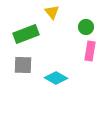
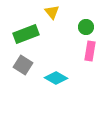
gray square: rotated 30 degrees clockwise
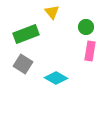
gray square: moved 1 px up
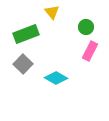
pink rectangle: rotated 18 degrees clockwise
gray square: rotated 12 degrees clockwise
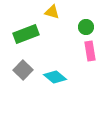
yellow triangle: rotated 35 degrees counterclockwise
pink rectangle: rotated 36 degrees counterclockwise
gray square: moved 6 px down
cyan diamond: moved 1 px left, 1 px up; rotated 10 degrees clockwise
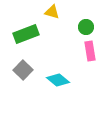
cyan diamond: moved 3 px right, 3 px down
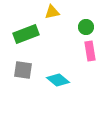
yellow triangle: rotated 28 degrees counterclockwise
gray square: rotated 36 degrees counterclockwise
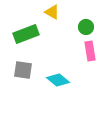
yellow triangle: rotated 42 degrees clockwise
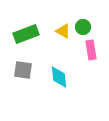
yellow triangle: moved 11 px right, 19 px down
green circle: moved 3 px left
pink rectangle: moved 1 px right, 1 px up
cyan diamond: moved 1 px right, 3 px up; rotated 45 degrees clockwise
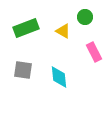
green circle: moved 2 px right, 10 px up
green rectangle: moved 6 px up
pink rectangle: moved 3 px right, 2 px down; rotated 18 degrees counterclockwise
